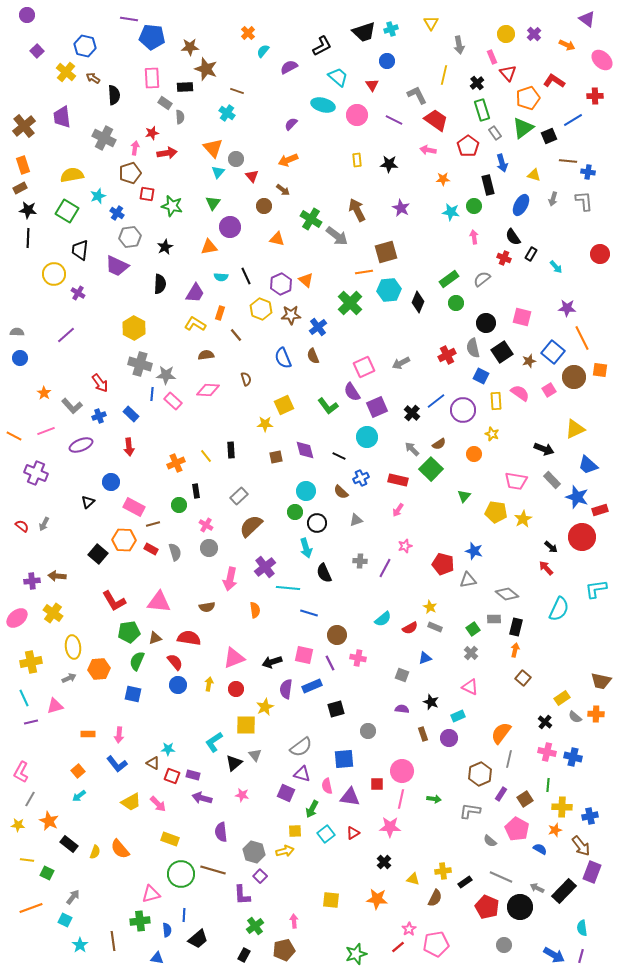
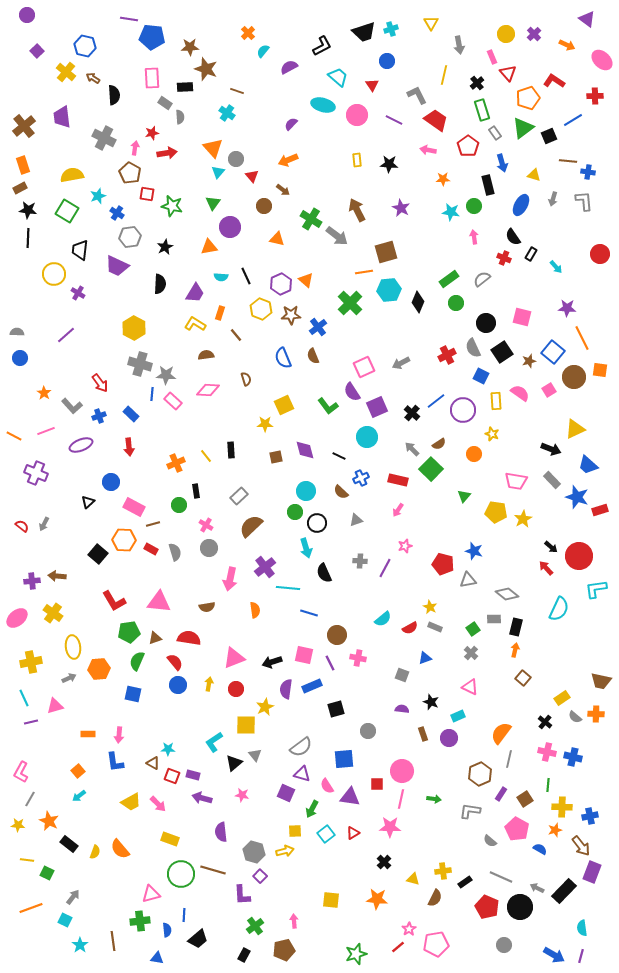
brown pentagon at (130, 173): rotated 25 degrees counterclockwise
gray semicircle at (473, 348): rotated 12 degrees counterclockwise
black arrow at (544, 449): moved 7 px right
red circle at (582, 537): moved 3 px left, 19 px down
blue L-shape at (117, 764): moved 2 px left, 2 px up; rotated 30 degrees clockwise
pink semicircle at (327, 786): rotated 21 degrees counterclockwise
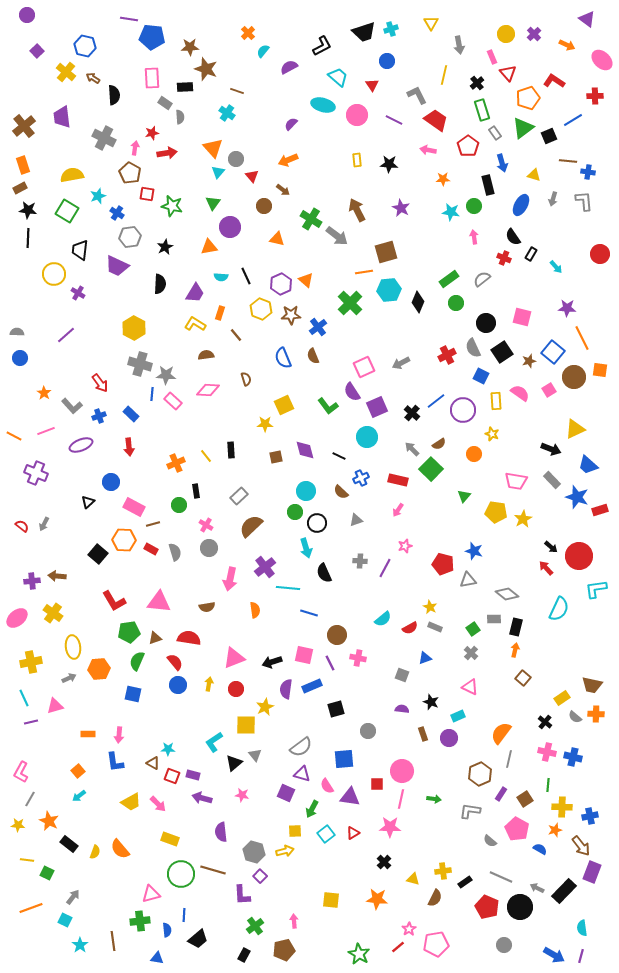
brown trapezoid at (601, 681): moved 9 px left, 4 px down
green star at (356, 954): moved 3 px right; rotated 25 degrees counterclockwise
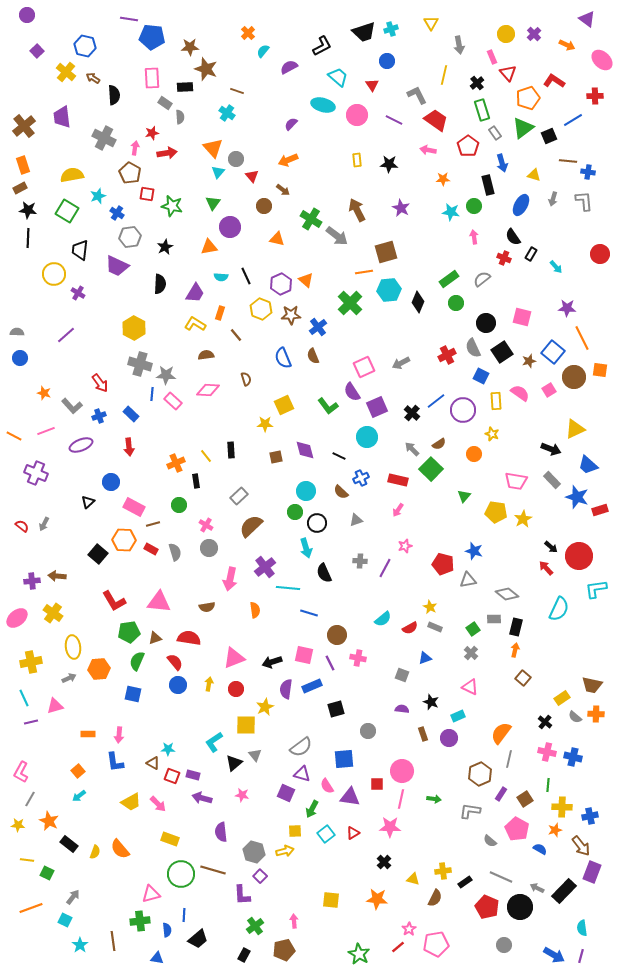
orange star at (44, 393): rotated 16 degrees counterclockwise
black rectangle at (196, 491): moved 10 px up
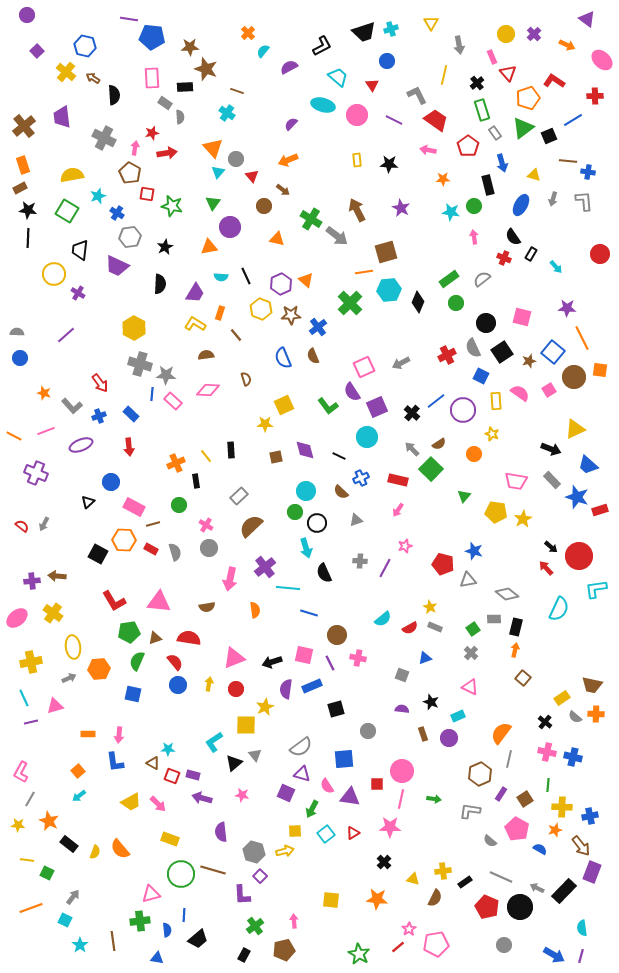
black square at (98, 554): rotated 12 degrees counterclockwise
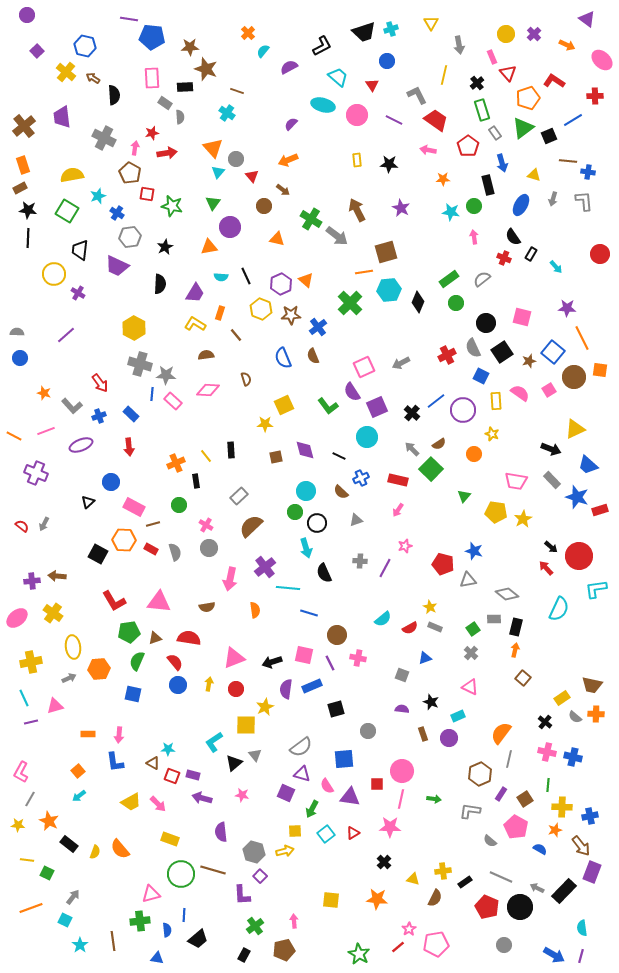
pink pentagon at (517, 829): moved 1 px left, 2 px up
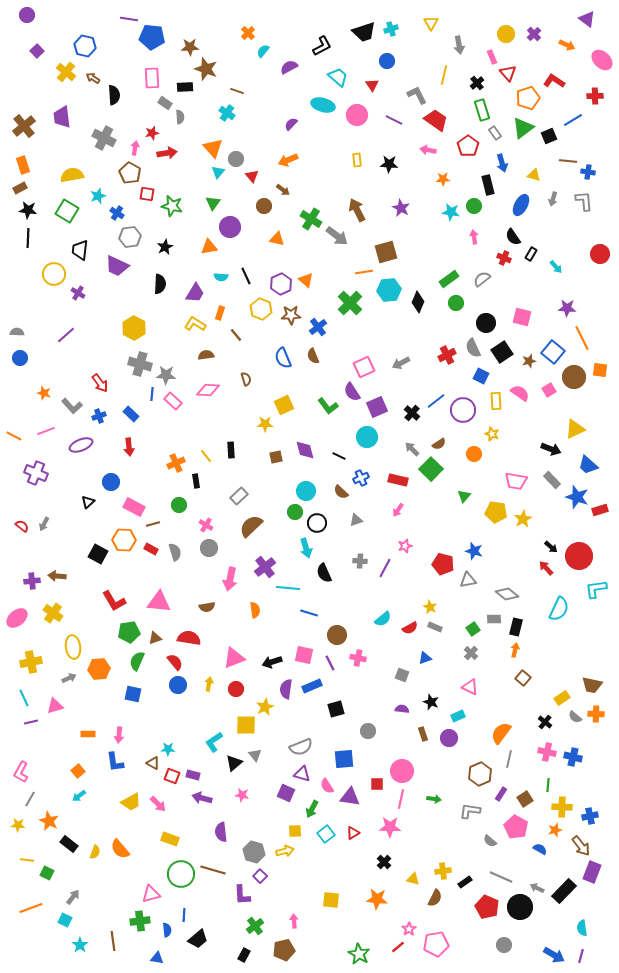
gray semicircle at (301, 747): rotated 15 degrees clockwise
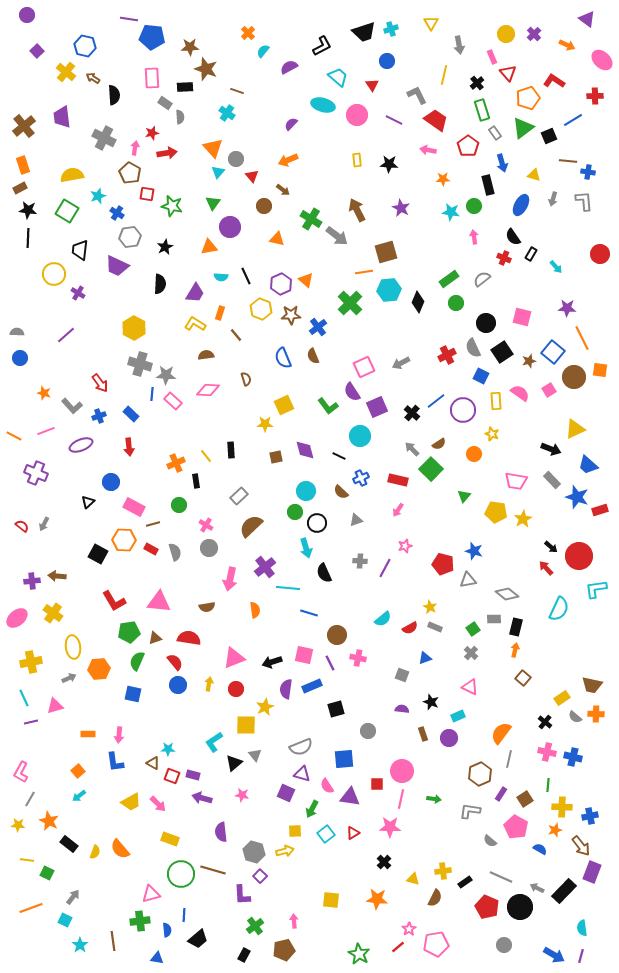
cyan circle at (367, 437): moved 7 px left, 1 px up
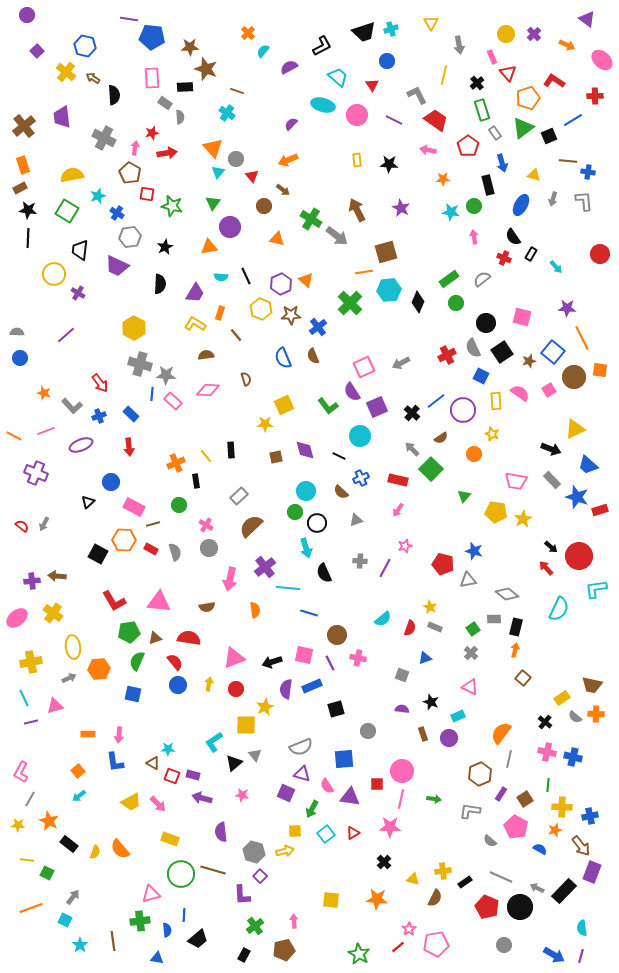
brown semicircle at (439, 444): moved 2 px right, 6 px up
red semicircle at (410, 628): rotated 42 degrees counterclockwise
